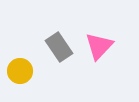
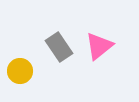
pink triangle: rotated 8 degrees clockwise
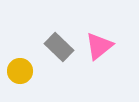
gray rectangle: rotated 12 degrees counterclockwise
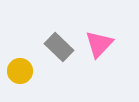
pink triangle: moved 2 px up; rotated 8 degrees counterclockwise
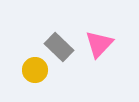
yellow circle: moved 15 px right, 1 px up
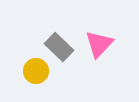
yellow circle: moved 1 px right, 1 px down
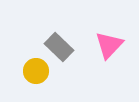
pink triangle: moved 10 px right, 1 px down
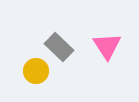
pink triangle: moved 2 px left, 1 px down; rotated 16 degrees counterclockwise
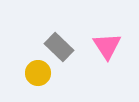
yellow circle: moved 2 px right, 2 px down
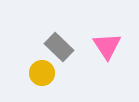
yellow circle: moved 4 px right
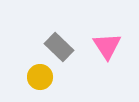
yellow circle: moved 2 px left, 4 px down
